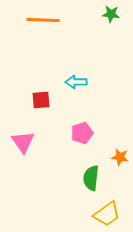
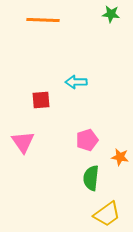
pink pentagon: moved 5 px right, 7 px down
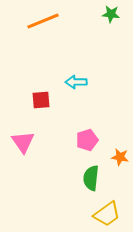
orange line: moved 1 px down; rotated 24 degrees counterclockwise
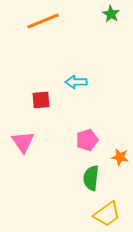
green star: rotated 24 degrees clockwise
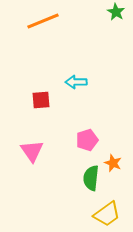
green star: moved 5 px right, 2 px up
pink triangle: moved 9 px right, 9 px down
orange star: moved 7 px left, 6 px down; rotated 12 degrees clockwise
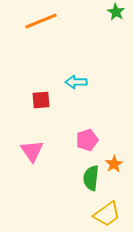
orange line: moved 2 px left
orange star: moved 1 px right, 1 px down; rotated 18 degrees clockwise
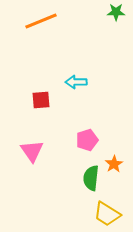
green star: rotated 30 degrees counterclockwise
yellow trapezoid: rotated 68 degrees clockwise
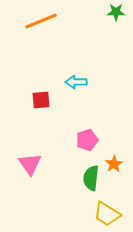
pink triangle: moved 2 px left, 13 px down
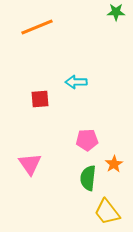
orange line: moved 4 px left, 6 px down
red square: moved 1 px left, 1 px up
pink pentagon: rotated 15 degrees clockwise
green semicircle: moved 3 px left
yellow trapezoid: moved 2 px up; rotated 20 degrees clockwise
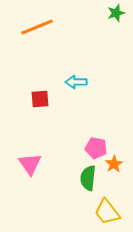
green star: moved 1 px down; rotated 18 degrees counterclockwise
pink pentagon: moved 9 px right, 8 px down; rotated 15 degrees clockwise
